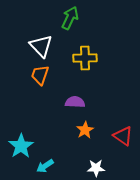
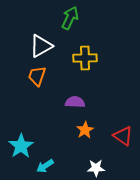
white triangle: rotated 45 degrees clockwise
orange trapezoid: moved 3 px left, 1 px down
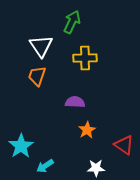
green arrow: moved 2 px right, 4 px down
white triangle: rotated 35 degrees counterclockwise
orange star: moved 2 px right
red triangle: moved 1 px right, 9 px down
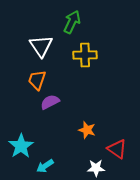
yellow cross: moved 3 px up
orange trapezoid: moved 4 px down
purple semicircle: moved 25 px left; rotated 30 degrees counterclockwise
orange star: rotated 24 degrees counterclockwise
red triangle: moved 7 px left, 4 px down
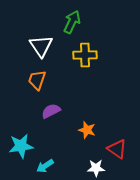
purple semicircle: moved 1 px right, 9 px down
cyan star: rotated 25 degrees clockwise
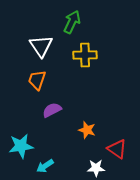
purple semicircle: moved 1 px right, 1 px up
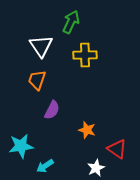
green arrow: moved 1 px left
purple semicircle: rotated 144 degrees clockwise
white star: rotated 24 degrees counterclockwise
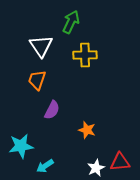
red triangle: moved 3 px right, 13 px down; rotated 40 degrees counterclockwise
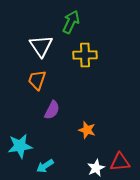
cyan star: moved 1 px left
